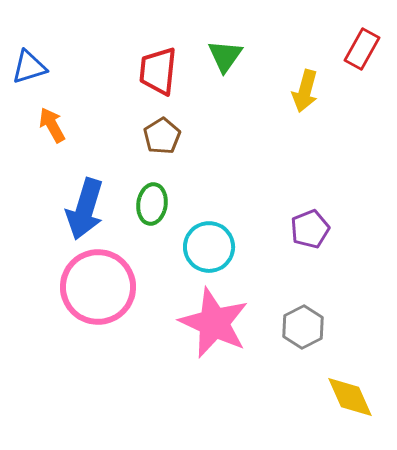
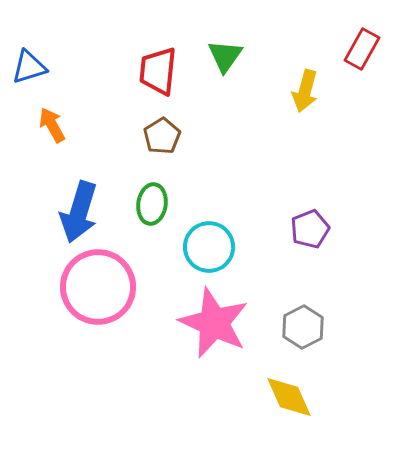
blue arrow: moved 6 px left, 3 px down
yellow diamond: moved 61 px left
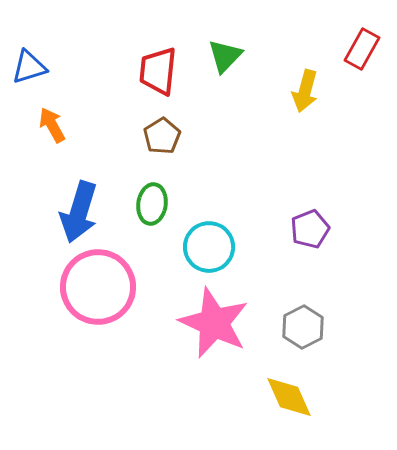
green triangle: rotated 9 degrees clockwise
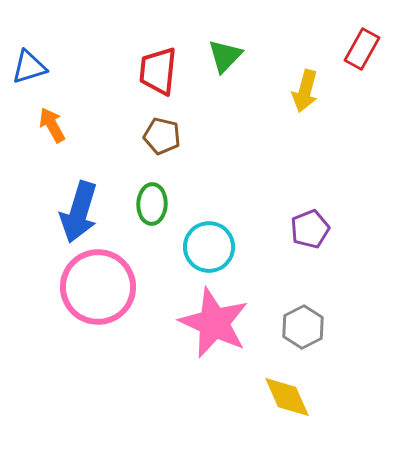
brown pentagon: rotated 27 degrees counterclockwise
green ellipse: rotated 6 degrees counterclockwise
yellow diamond: moved 2 px left
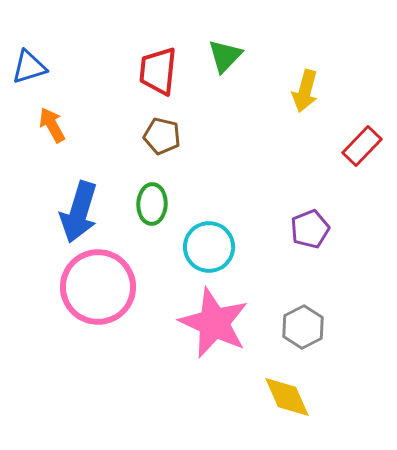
red rectangle: moved 97 px down; rotated 15 degrees clockwise
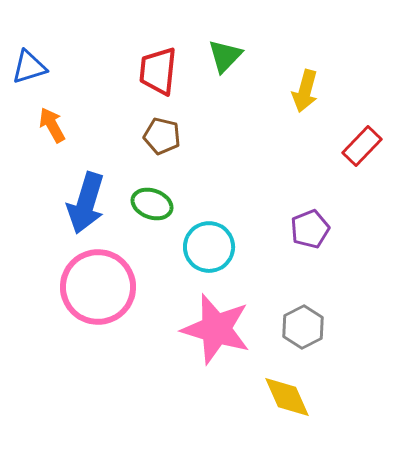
green ellipse: rotated 72 degrees counterclockwise
blue arrow: moved 7 px right, 9 px up
pink star: moved 2 px right, 6 px down; rotated 8 degrees counterclockwise
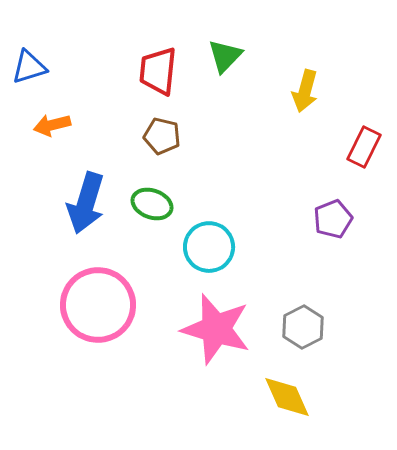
orange arrow: rotated 75 degrees counterclockwise
red rectangle: moved 2 px right, 1 px down; rotated 18 degrees counterclockwise
purple pentagon: moved 23 px right, 10 px up
pink circle: moved 18 px down
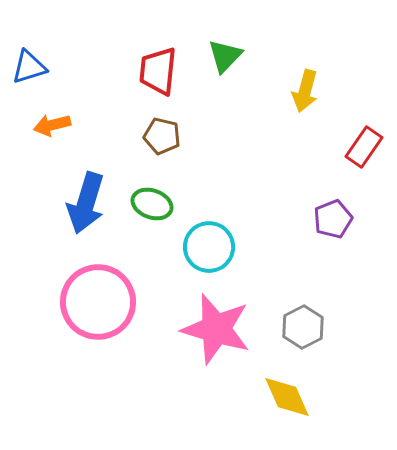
red rectangle: rotated 9 degrees clockwise
pink circle: moved 3 px up
